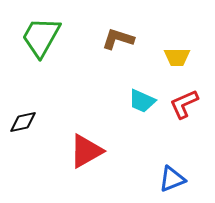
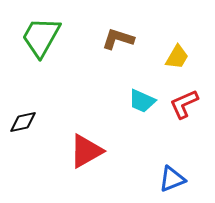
yellow trapezoid: rotated 60 degrees counterclockwise
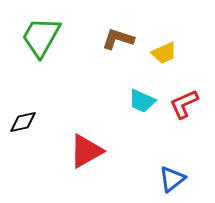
yellow trapezoid: moved 13 px left, 4 px up; rotated 36 degrees clockwise
blue triangle: rotated 16 degrees counterclockwise
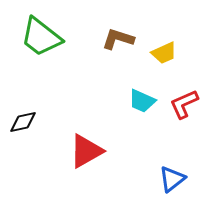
green trapezoid: rotated 81 degrees counterclockwise
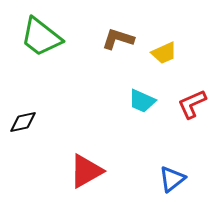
red L-shape: moved 8 px right
red triangle: moved 20 px down
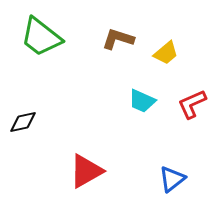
yellow trapezoid: moved 2 px right; rotated 16 degrees counterclockwise
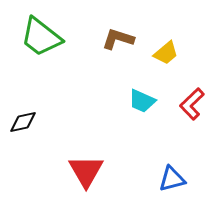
red L-shape: rotated 20 degrees counterclockwise
red triangle: rotated 30 degrees counterclockwise
blue triangle: rotated 24 degrees clockwise
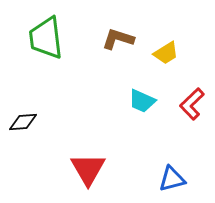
green trapezoid: moved 5 px right, 1 px down; rotated 45 degrees clockwise
yellow trapezoid: rotated 8 degrees clockwise
black diamond: rotated 8 degrees clockwise
red triangle: moved 2 px right, 2 px up
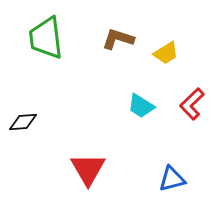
cyan trapezoid: moved 1 px left, 5 px down; rotated 8 degrees clockwise
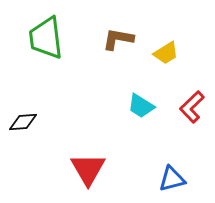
brown L-shape: rotated 8 degrees counterclockwise
red L-shape: moved 3 px down
